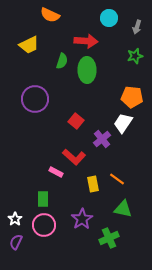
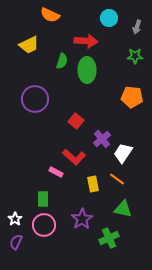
green star: rotated 14 degrees clockwise
white trapezoid: moved 30 px down
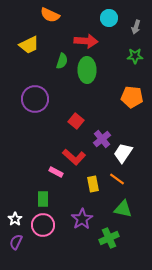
gray arrow: moved 1 px left
pink circle: moved 1 px left
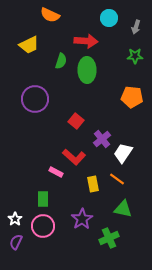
green semicircle: moved 1 px left
pink circle: moved 1 px down
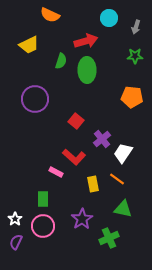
red arrow: rotated 20 degrees counterclockwise
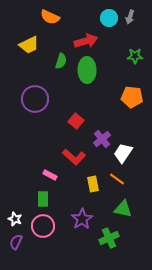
orange semicircle: moved 2 px down
gray arrow: moved 6 px left, 10 px up
pink rectangle: moved 6 px left, 3 px down
white star: rotated 16 degrees counterclockwise
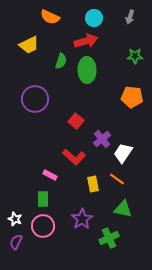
cyan circle: moved 15 px left
